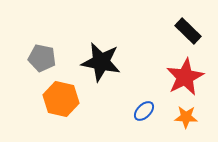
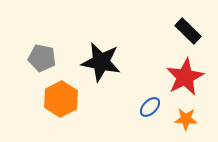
orange hexagon: rotated 20 degrees clockwise
blue ellipse: moved 6 px right, 4 px up
orange star: moved 2 px down
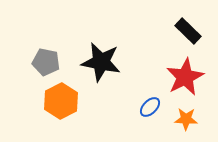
gray pentagon: moved 4 px right, 4 px down
orange hexagon: moved 2 px down
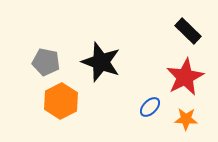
black star: rotated 9 degrees clockwise
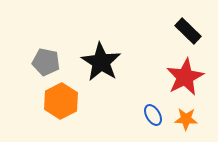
black star: rotated 12 degrees clockwise
blue ellipse: moved 3 px right, 8 px down; rotated 75 degrees counterclockwise
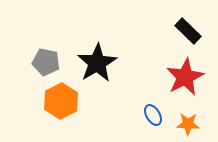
black star: moved 4 px left, 1 px down; rotated 9 degrees clockwise
orange star: moved 2 px right, 5 px down
